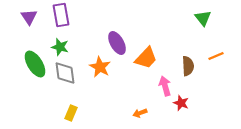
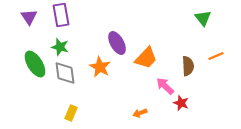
pink arrow: rotated 30 degrees counterclockwise
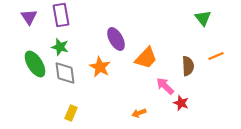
purple ellipse: moved 1 px left, 4 px up
orange arrow: moved 1 px left
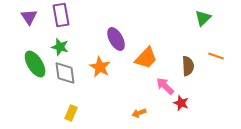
green triangle: rotated 24 degrees clockwise
orange line: rotated 42 degrees clockwise
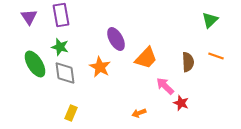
green triangle: moved 7 px right, 2 px down
brown semicircle: moved 4 px up
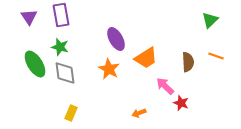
orange trapezoid: rotated 15 degrees clockwise
orange star: moved 9 px right, 2 px down
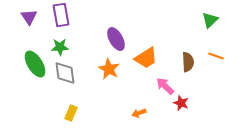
green star: rotated 18 degrees counterclockwise
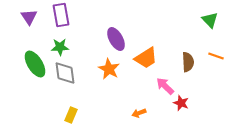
green triangle: rotated 30 degrees counterclockwise
yellow rectangle: moved 2 px down
